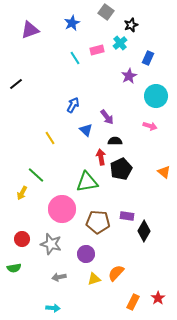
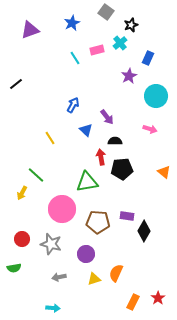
pink arrow: moved 3 px down
black pentagon: moved 1 px right; rotated 20 degrees clockwise
orange semicircle: rotated 18 degrees counterclockwise
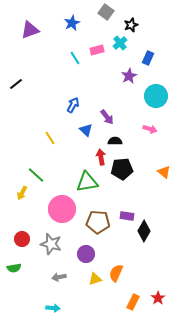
yellow triangle: moved 1 px right
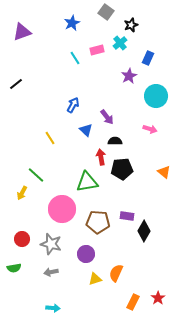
purple triangle: moved 8 px left, 2 px down
gray arrow: moved 8 px left, 5 px up
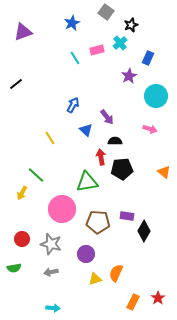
purple triangle: moved 1 px right
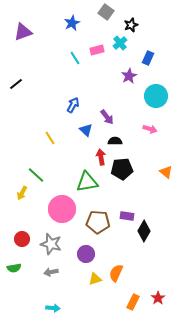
orange triangle: moved 2 px right
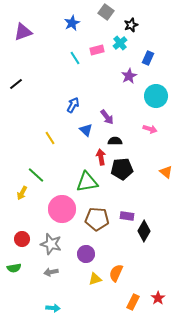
brown pentagon: moved 1 px left, 3 px up
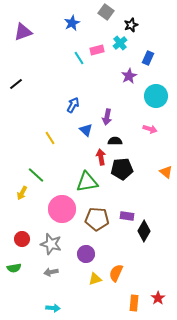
cyan line: moved 4 px right
purple arrow: rotated 49 degrees clockwise
orange rectangle: moved 1 px right, 1 px down; rotated 21 degrees counterclockwise
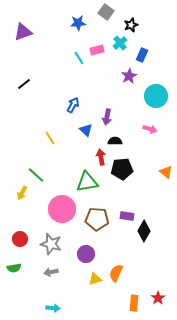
blue star: moved 6 px right; rotated 21 degrees clockwise
blue rectangle: moved 6 px left, 3 px up
black line: moved 8 px right
red circle: moved 2 px left
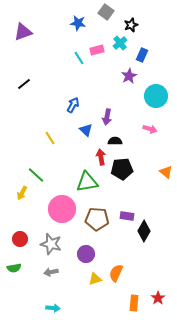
blue star: rotated 14 degrees clockwise
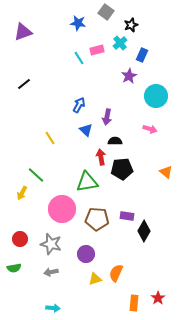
blue arrow: moved 6 px right
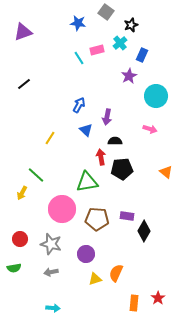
yellow line: rotated 64 degrees clockwise
